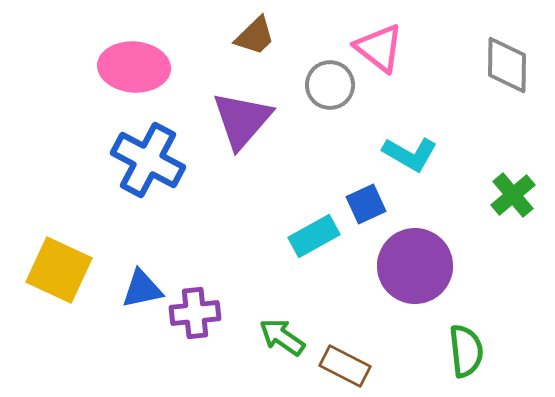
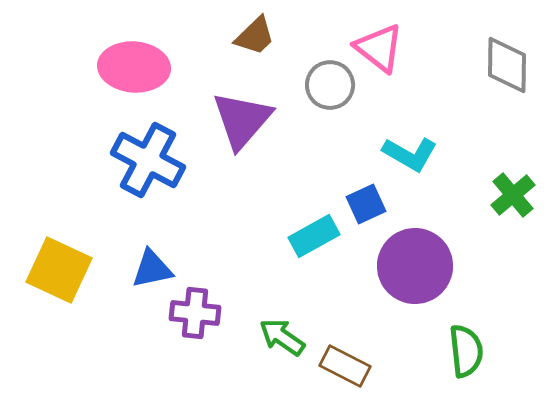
blue triangle: moved 10 px right, 20 px up
purple cross: rotated 12 degrees clockwise
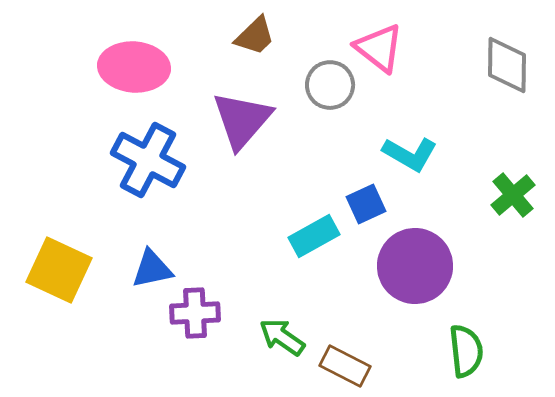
purple cross: rotated 9 degrees counterclockwise
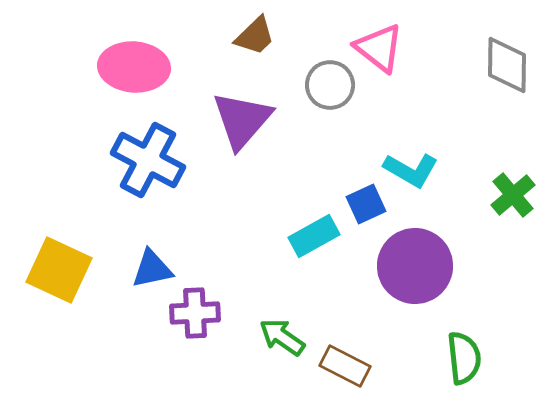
cyan L-shape: moved 1 px right, 16 px down
green semicircle: moved 2 px left, 7 px down
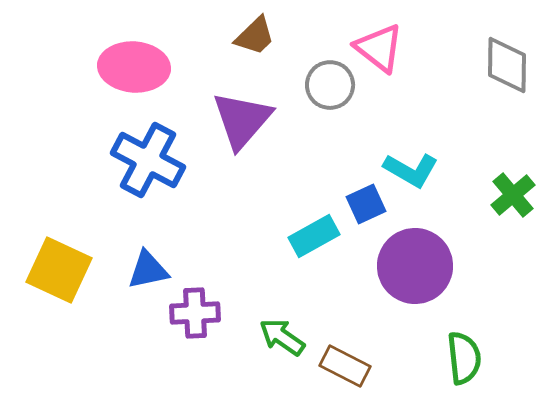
blue triangle: moved 4 px left, 1 px down
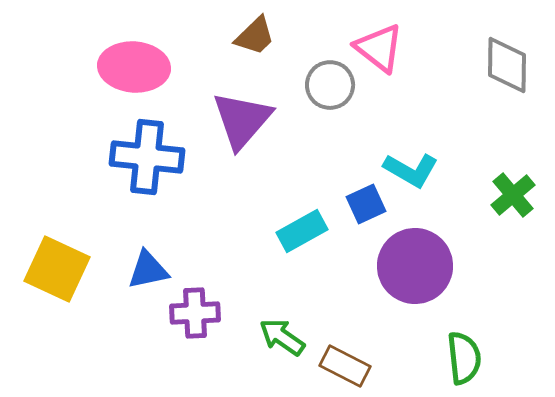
blue cross: moved 1 px left, 3 px up; rotated 22 degrees counterclockwise
cyan rectangle: moved 12 px left, 5 px up
yellow square: moved 2 px left, 1 px up
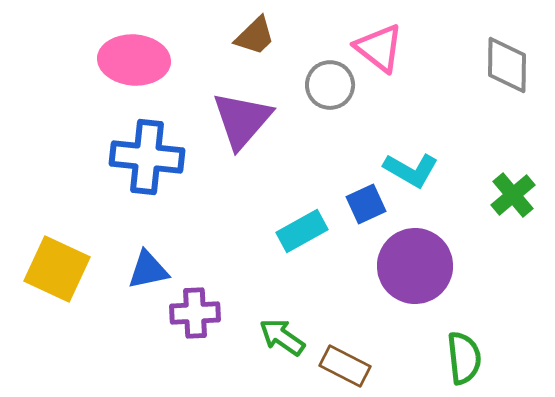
pink ellipse: moved 7 px up
